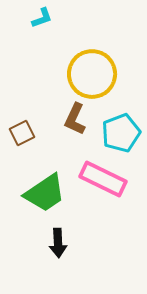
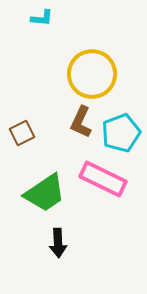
cyan L-shape: rotated 25 degrees clockwise
brown L-shape: moved 6 px right, 3 px down
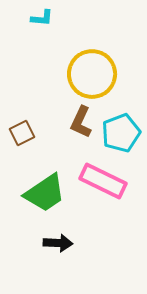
pink rectangle: moved 2 px down
black arrow: rotated 84 degrees counterclockwise
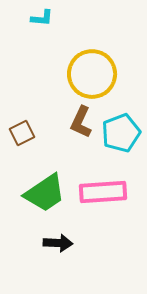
pink rectangle: moved 11 px down; rotated 30 degrees counterclockwise
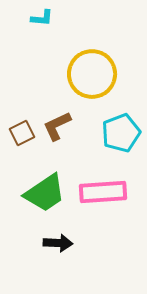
brown L-shape: moved 24 px left, 4 px down; rotated 40 degrees clockwise
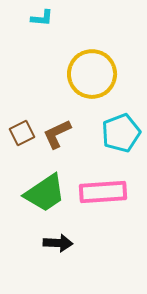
brown L-shape: moved 8 px down
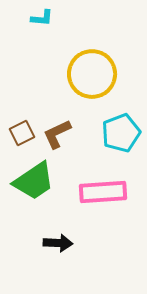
green trapezoid: moved 11 px left, 12 px up
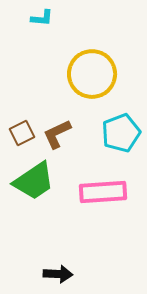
black arrow: moved 31 px down
